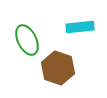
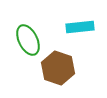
green ellipse: moved 1 px right
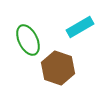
cyan rectangle: rotated 24 degrees counterclockwise
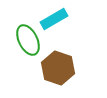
cyan rectangle: moved 26 px left, 8 px up
